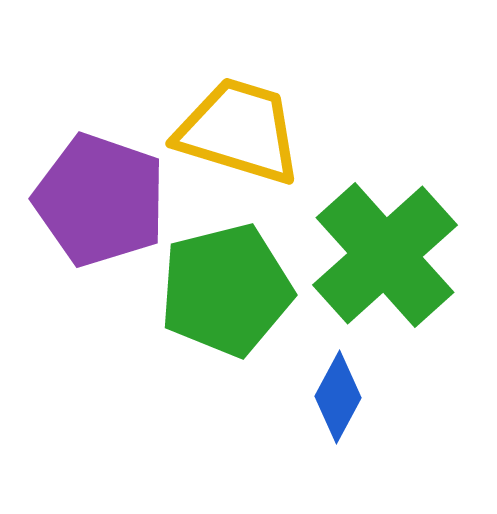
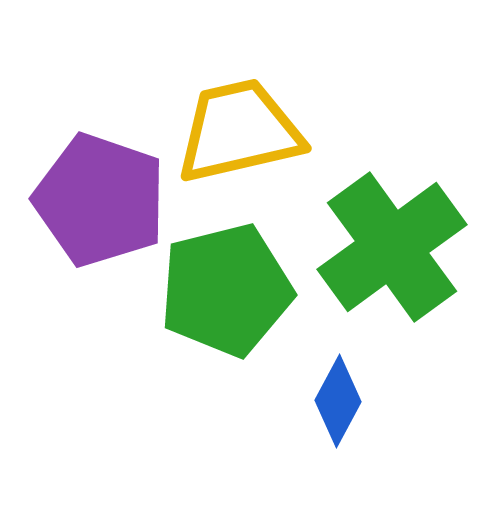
yellow trapezoid: rotated 30 degrees counterclockwise
green cross: moved 7 px right, 8 px up; rotated 6 degrees clockwise
blue diamond: moved 4 px down
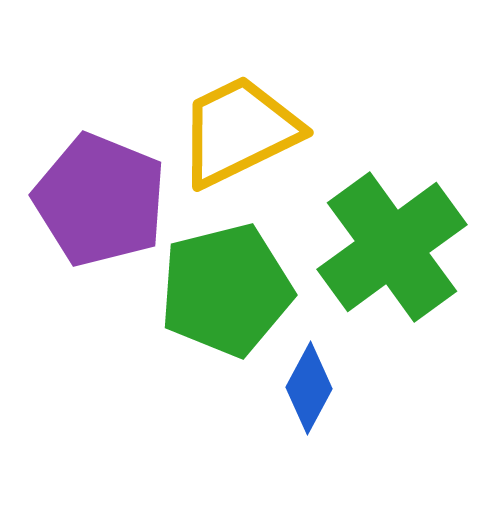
yellow trapezoid: rotated 13 degrees counterclockwise
purple pentagon: rotated 3 degrees clockwise
blue diamond: moved 29 px left, 13 px up
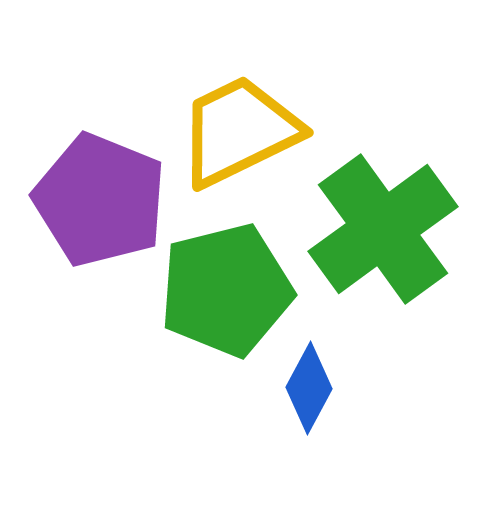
green cross: moved 9 px left, 18 px up
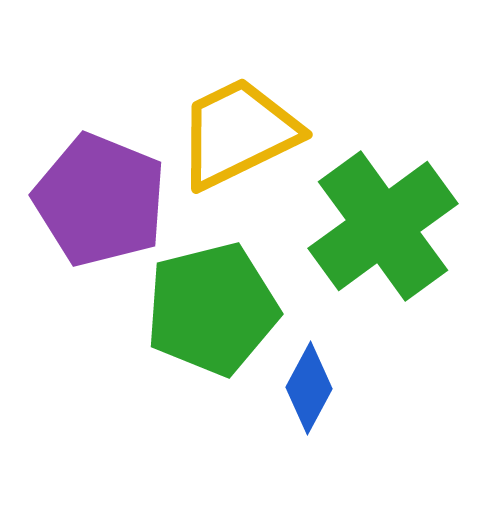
yellow trapezoid: moved 1 px left, 2 px down
green cross: moved 3 px up
green pentagon: moved 14 px left, 19 px down
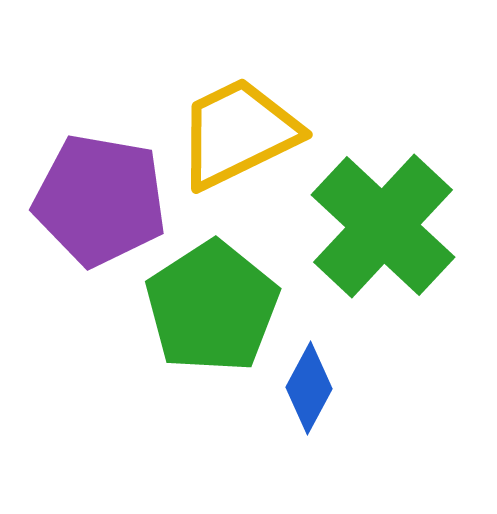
purple pentagon: rotated 12 degrees counterclockwise
green cross: rotated 11 degrees counterclockwise
green pentagon: moved 2 px up; rotated 19 degrees counterclockwise
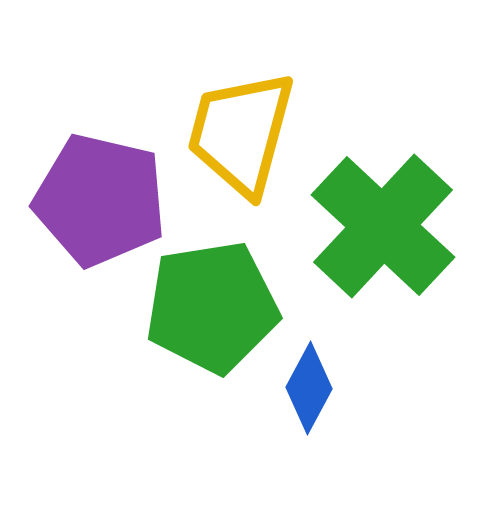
yellow trapezoid: moved 3 px right; rotated 49 degrees counterclockwise
purple pentagon: rotated 3 degrees clockwise
green pentagon: rotated 24 degrees clockwise
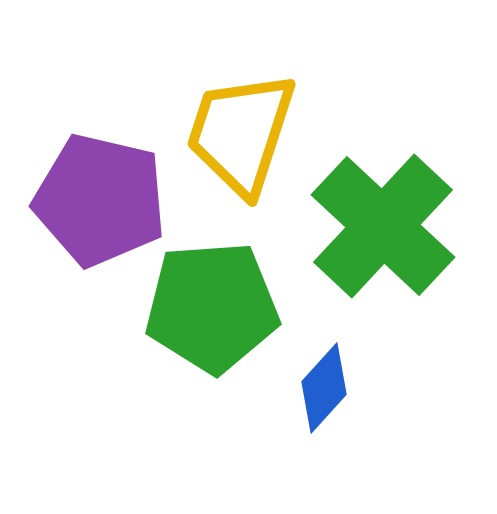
yellow trapezoid: rotated 3 degrees clockwise
green pentagon: rotated 5 degrees clockwise
blue diamond: moved 15 px right; rotated 14 degrees clockwise
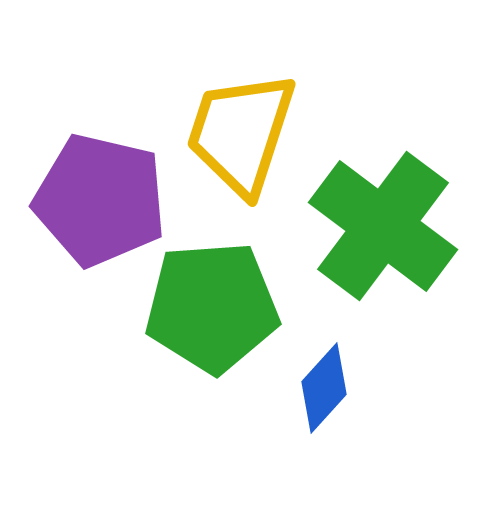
green cross: rotated 6 degrees counterclockwise
